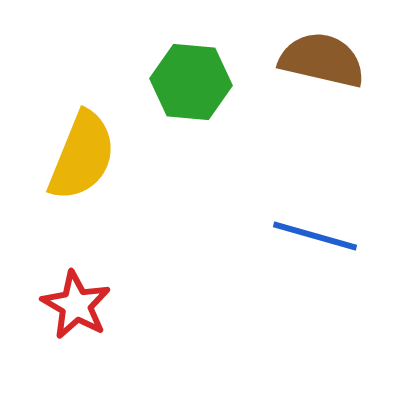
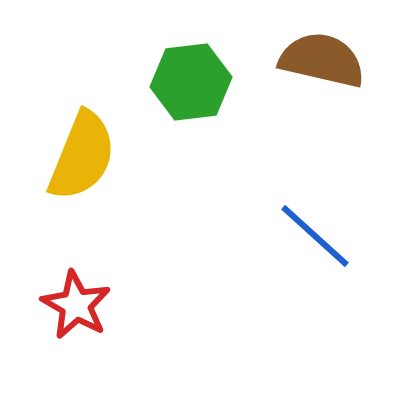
green hexagon: rotated 12 degrees counterclockwise
blue line: rotated 26 degrees clockwise
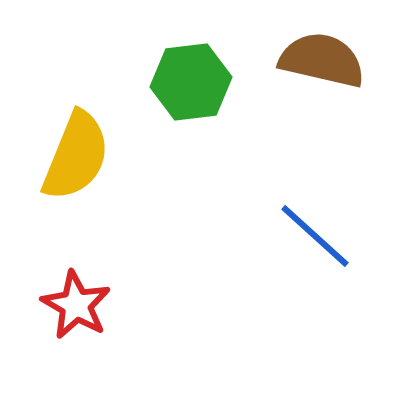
yellow semicircle: moved 6 px left
